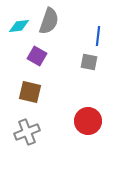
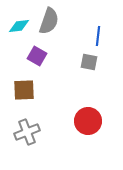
brown square: moved 6 px left, 2 px up; rotated 15 degrees counterclockwise
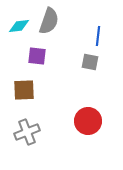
purple square: rotated 24 degrees counterclockwise
gray square: moved 1 px right
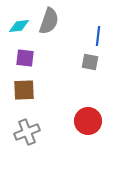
purple square: moved 12 px left, 2 px down
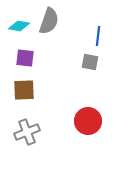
cyan diamond: rotated 15 degrees clockwise
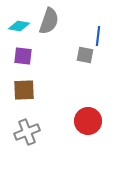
purple square: moved 2 px left, 2 px up
gray square: moved 5 px left, 7 px up
